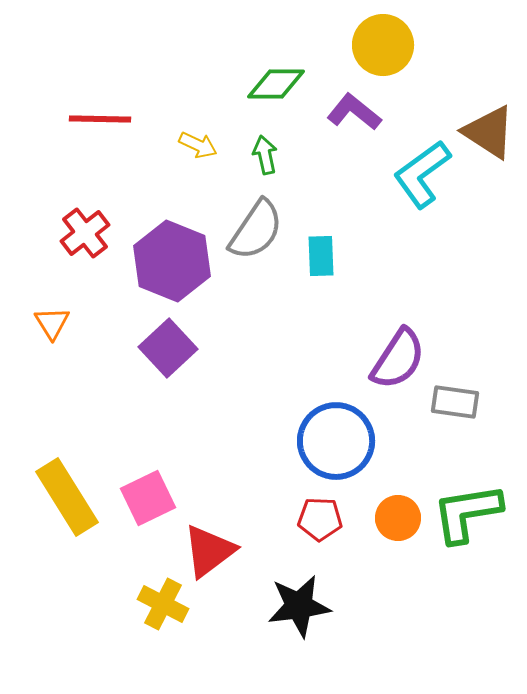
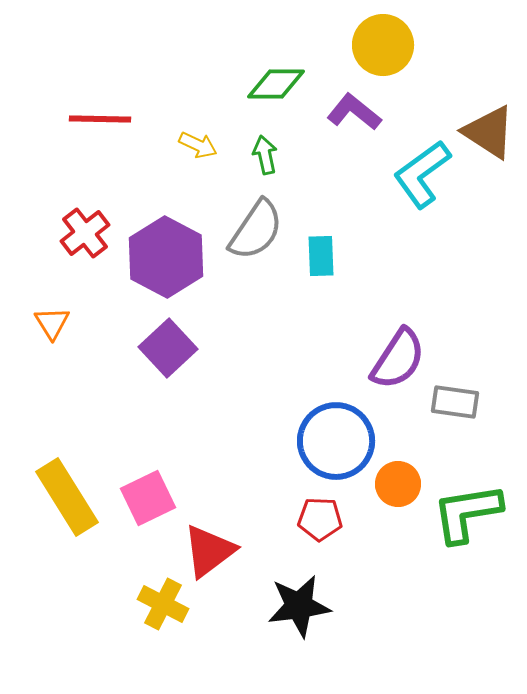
purple hexagon: moved 6 px left, 4 px up; rotated 6 degrees clockwise
orange circle: moved 34 px up
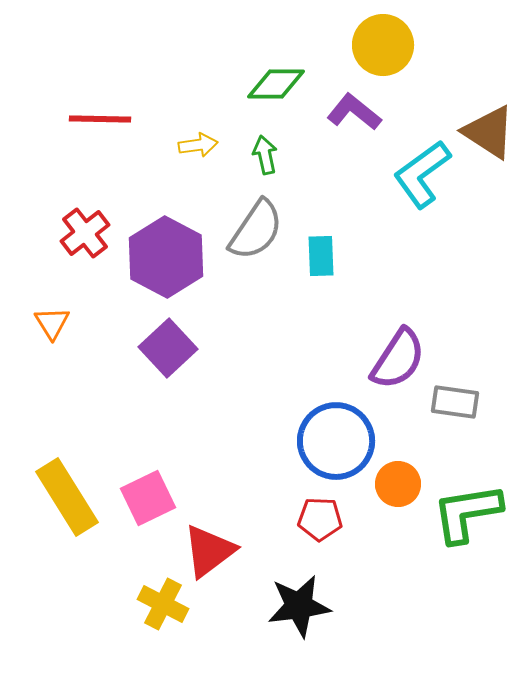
yellow arrow: rotated 33 degrees counterclockwise
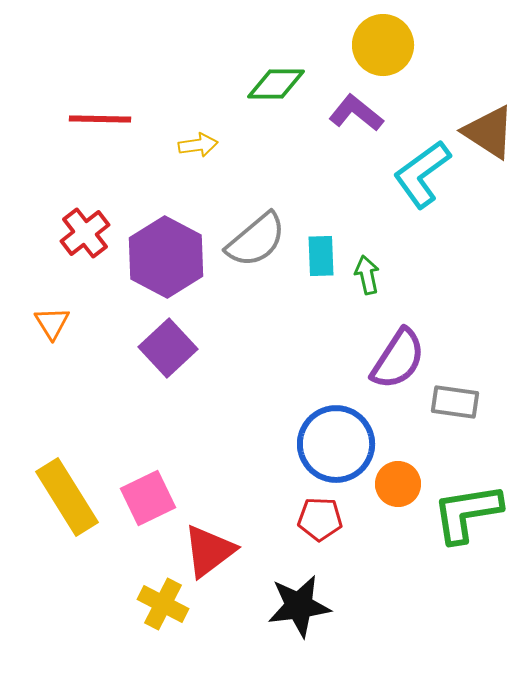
purple L-shape: moved 2 px right, 1 px down
green arrow: moved 102 px right, 120 px down
gray semicircle: moved 10 px down; rotated 16 degrees clockwise
blue circle: moved 3 px down
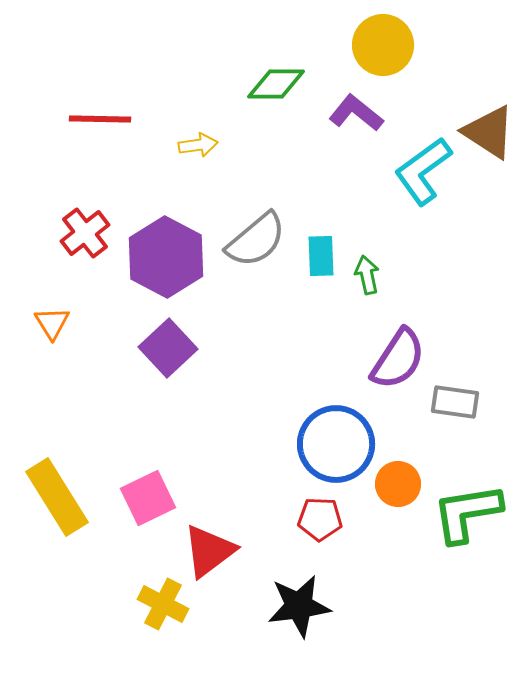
cyan L-shape: moved 1 px right, 3 px up
yellow rectangle: moved 10 px left
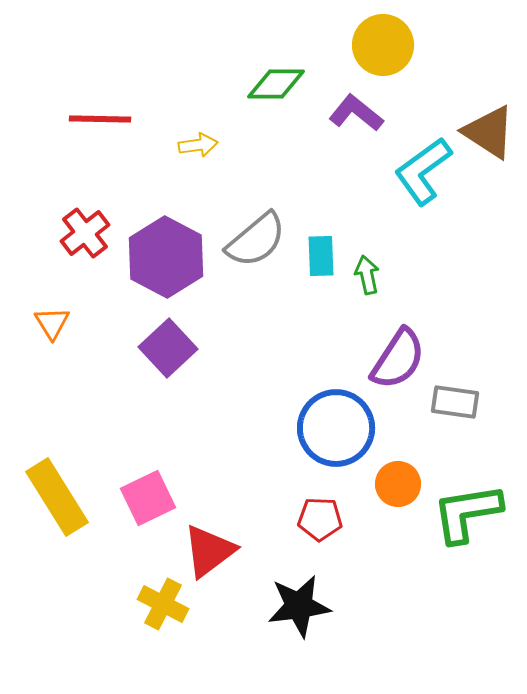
blue circle: moved 16 px up
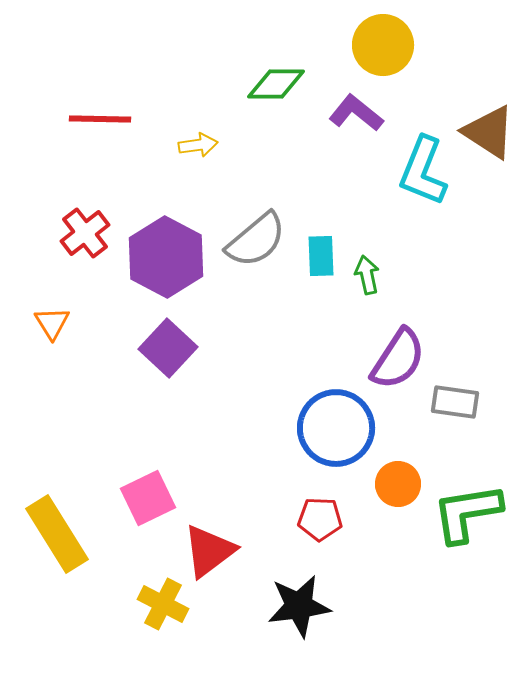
cyan L-shape: rotated 32 degrees counterclockwise
purple square: rotated 4 degrees counterclockwise
yellow rectangle: moved 37 px down
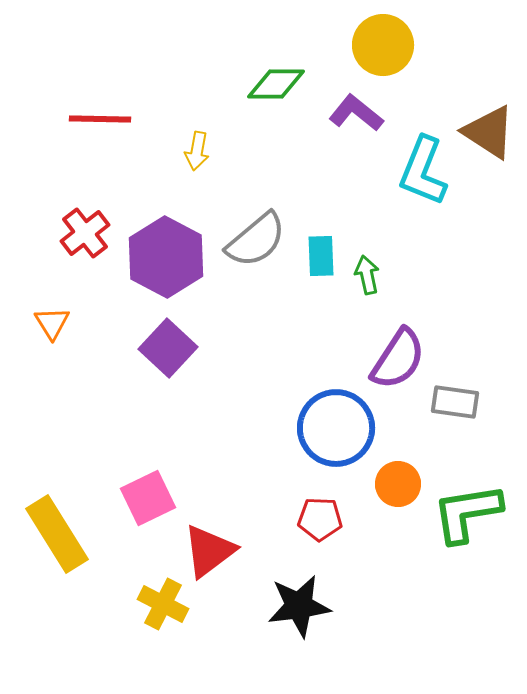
yellow arrow: moved 1 px left, 6 px down; rotated 108 degrees clockwise
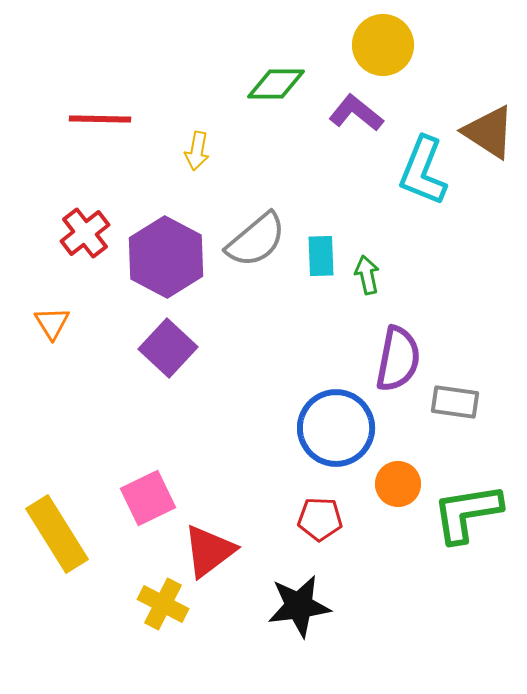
purple semicircle: rotated 22 degrees counterclockwise
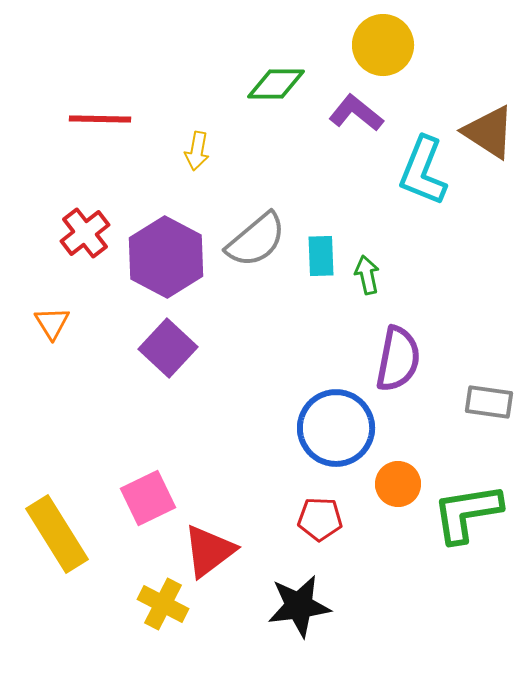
gray rectangle: moved 34 px right
